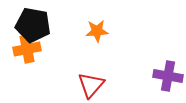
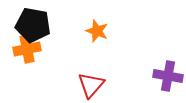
orange star: rotated 25 degrees clockwise
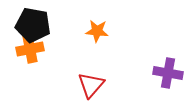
orange star: rotated 15 degrees counterclockwise
orange cross: moved 3 px right
purple cross: moved 3 px up
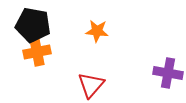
orange cross: moved 7 px right, 3 px down
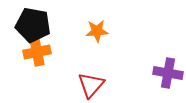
orange star: rotated 10 degrees counterclockwise
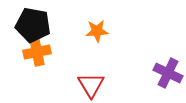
purple cross: rotated 16 degrees clockwise
red triangle: rotated 12 degrees counterclockwise
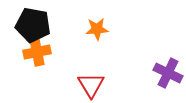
orange star: moved 2 px up
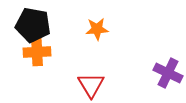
orange cross: rotated 8 degrees clockwise
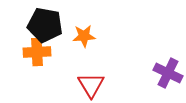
black pentagon: moved 12 px right
orange star: moved 13 px left, 7 px down
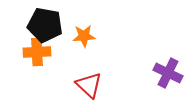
red triangle: moved 2 px left; rotated 16 degrees counterclockwise
